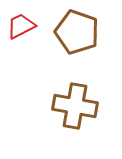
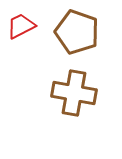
brown cross: moved 1 px left, 13 px up
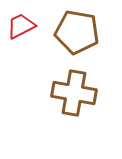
brown pentagon: rotated 9 degrees counterclockwise
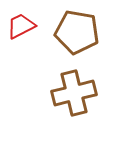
brown cross: rotated 24 degrees counterclockwise
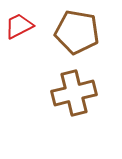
red trapezoid: moved 2 px left
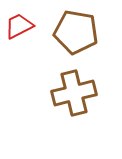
brown pentagon: moved 1 px left
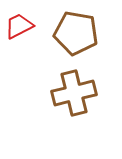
brown pentagon: moved 1 px down
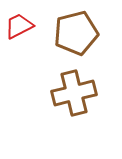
brown pentagon: rotated 24 degrees counterclockwise
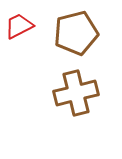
brown cross: moved 2 px right
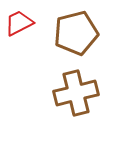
red trapezoid: moved 3 px up
